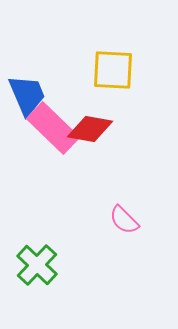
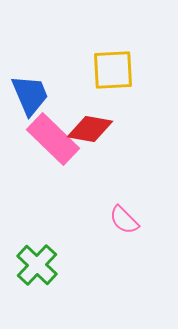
yellow square: rotated 6 degrees counterclockwise
blue trapezoid: moved 3 px right
pink rectangle: moved 11 px down
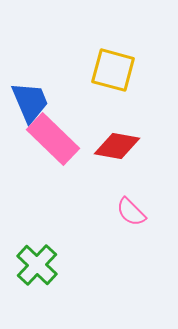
yellow square: rotated 18 degrees clockwise
blue trapezoid: moved 7 px down
red diamond: moved 27 px right, 17 px down
pink semicircle: moved 7 px right, 8 px up
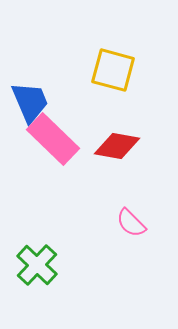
pink semicircle: moved 11 px down
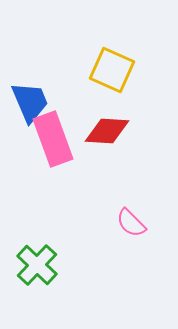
yellow square: moved 1 px left; rotated 9 degrees clockwise
pink rectangle: rotated 26 degrees clockwise
red diamond: moved 10 px left, 15 px up; rotated 6 degrees counterclockwise
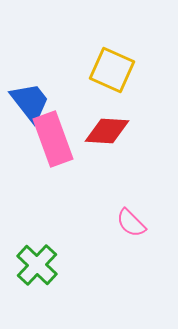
blue trapezoid: rotated 15 degrees counterclockwise
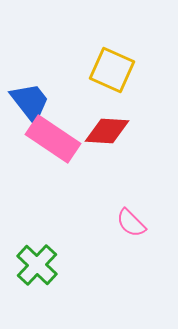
pink rectangle: rotated 36 degrees counterclockwise
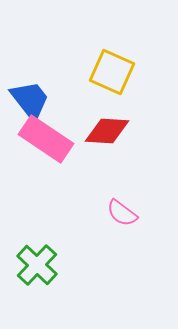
yellow square: moved 2 px down
blue trapezoid: moved 2 px up
pink rectangle: moved 7 px left
pink semicircle: moved 9 px left, 10 px up; rotated 8 degrees counterclockwise
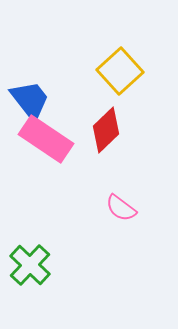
yellow square: moved 8 px right, 1 px up; rotated 24 degrees clockwise
red diamond: moved 1 px left, 1 px up; rotated 48 degrees counterclockwise
pink semicircle: moved 1 px left, 5 px up
green cross: moved 7 px left
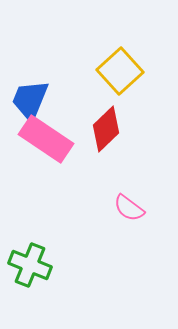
blue trapezoid: rotated 120 degrees counterclockwise
red diamond: moved 1 px up
pink semicircle: moved 8 px right
green cross: rotated 21 degrees counterclockwise
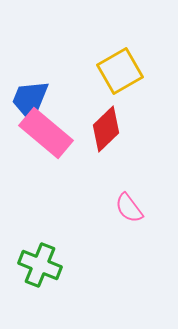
yellow square: rotated 12 degrees clockwise
pink rectangle: moved 6 px up; rotated 6 degrees clockwise
pink semicircle: rotated 16 degrees clockwise
green cross: moved 10 px right
